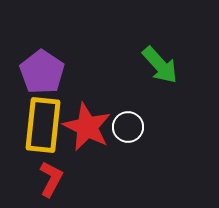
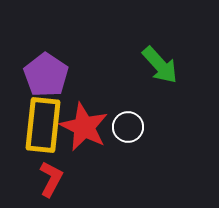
purple pentagon: moved 4 px right, 3 px down
red star: moved 3 px left
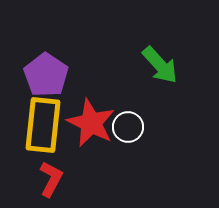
red star: moved 7 px right, 4 px up
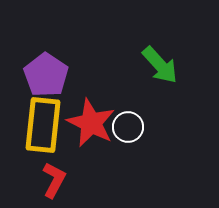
red L-shape: moved 3 px right, 1 px down
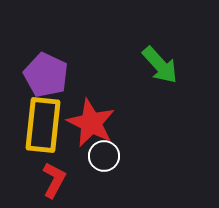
purple pentagon: rotated 9 degrees counterclockwise
white circle: moved 24 px left, 29 px down
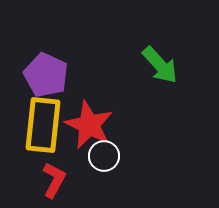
red star: moved 2 px left, 2 px down
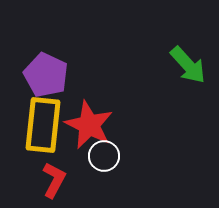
green arrow: moved 28 px right
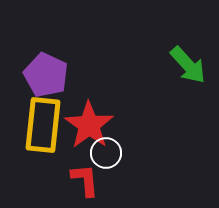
red star: rotated 9 degrees clockwise
white circle: moved 2 px right, 3 px up
red L-shape: moved 31 px right; rotated 33 degrees counterclockwise
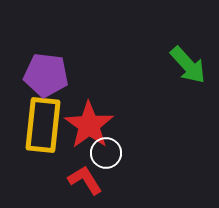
purple pentagon: rotated 18 degrees counterclockwise
red L-shape: rotated 27 degrees counterclockwise
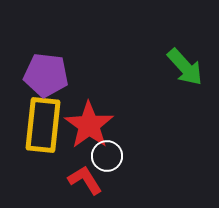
green arrow: moved 3 px left, 2 px down
white circle: moved 1 px right, 3 px down
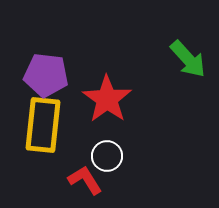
green arrow: moved 3 px right, 8 px up
red star: moved 18 px right, 26 px up
